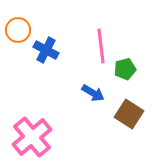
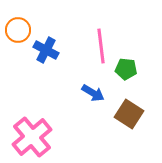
green pentagon: moved 1 px right; rotated 20 degrees clockwise
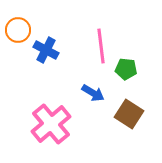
pink cross: moved 19 px right, 13 px up
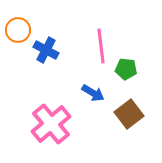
brown square: rotated 20 degrees clockwise
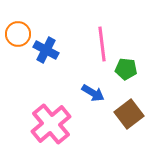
orange circle: moved 4 px down
pink line: moved 1 px right, 2 px up
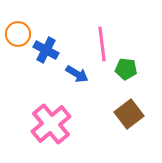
blue arrow: moved 16 px left, 19 px up
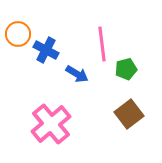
green pentagon: rotated 20 degrees counterclockwise
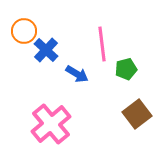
orange circle: moved 6 px right, 3 px up
blue cross: rotated 15 degrees clockwise
brown square: moved 8 px right
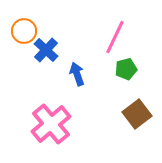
pink line: moved 13 px right, 7 px up; rotated 32 degrees clockwise
blue arrow: rotated 140 degrees counterclockwise
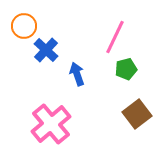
orange circle: moved 5 px up
